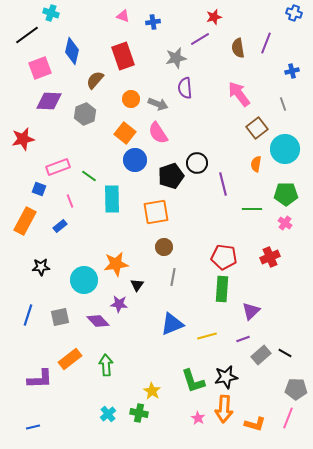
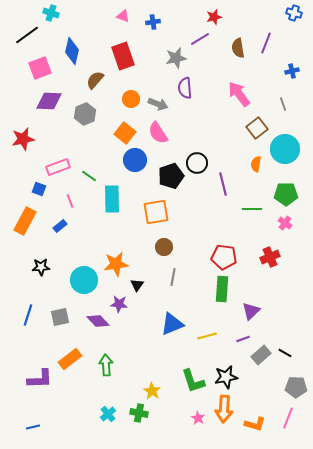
gray pentagon at (296, 389): moved 2 px up
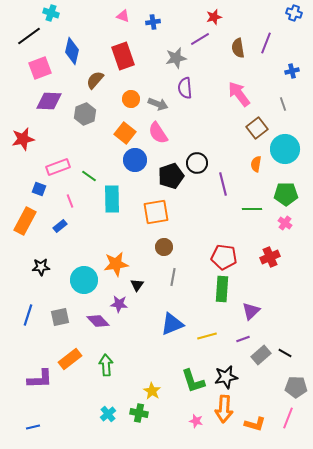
black line at (27, 35): moved 2 px right, 1 px down
pink star at (198, 418): moved 2 px left, 3 px down; rotated 16 degrees counterclockwise
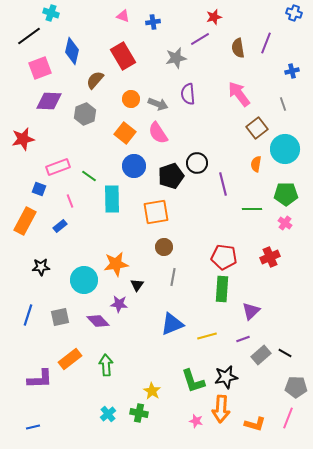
red rectangle at (123, 56): rotated 12 degrees counterclockwise
purple semicircle at (185, 88): moved 3 px right, 6 px down
blue circle at (135, 160): moved 1 px left, 6 px down
orange arrow at (224, 409): moved 3 px left
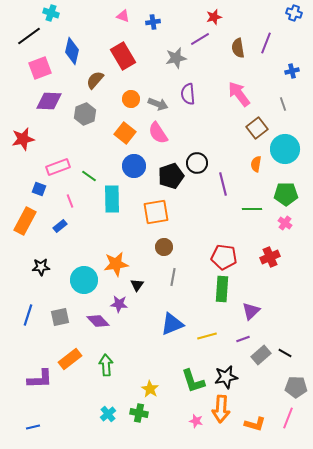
yellow star at (152, 391): moved 2 px left, 2 px up
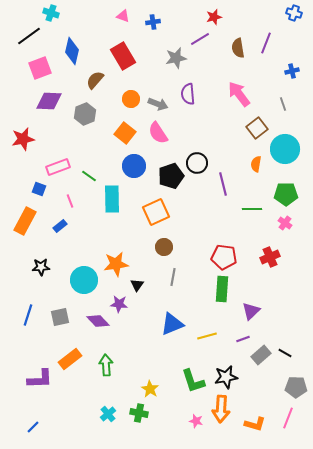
orange square at (156, 212): rotated 16 degrees counterclockwise
blue line at (33, 427): rotated 32 degrees counterclockwise
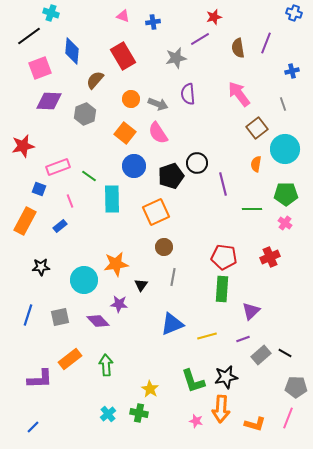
blue diamond at (72, 51): rotated 8 degrees counterclockwise
red star at (23, 139): moved 7 px down
black triangle at (137, 285): moved 4 px right
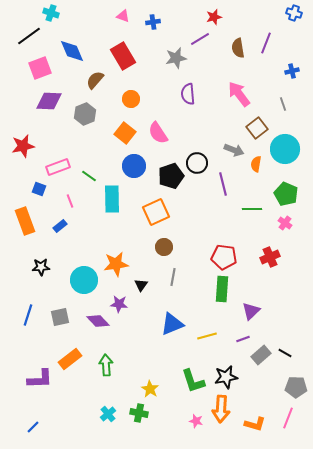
blue diamond at (72, 51): rotated 28 degrees counterclockwise
gray arrow at (158, 104): moved 76 px right, 46 px down
green pentagon at (286, 194): rotated 25 degrees clockwise
orange rectangle at (25, 221): rotated 48 degrees counterclockwise
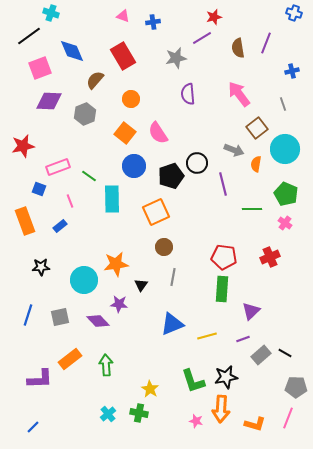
purple line at (200, 39): moved 2 px right, 1 px up
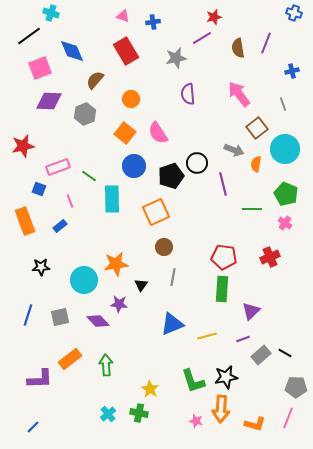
red rectangle at (123, 56): moved 3 px right, 5 px up
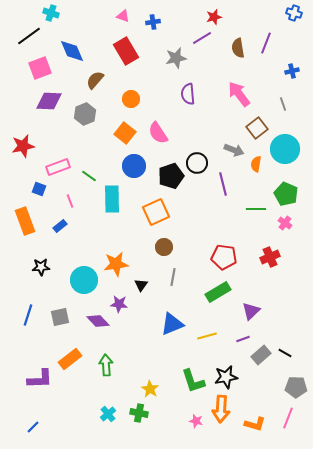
green line at (252, 209): moved 4 px right
green rectangle at (222, 289): moved 4 px left, 3 px down; rotated 55 degrees clockwise
